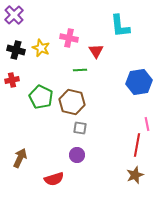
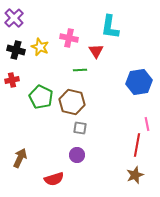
purple cross: moved 3 px down
cyan L-shape: moved 10 px left, 1 px down; rotated 15 degrees clockwise
yellow star: moved 1 px left, 1 px up
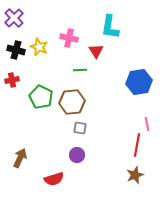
yellow star: moved 1 px left
brown hexagon: rotated 20 degrees counterclockwise
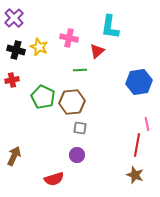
red triangle: moved 1 px right; rotated 21 degrees clockwise
green pentagon: moved 2 px right
brown arrow: moved 6 px left, 2 px up
brown star: rotated 30 degrees counterclockwise
